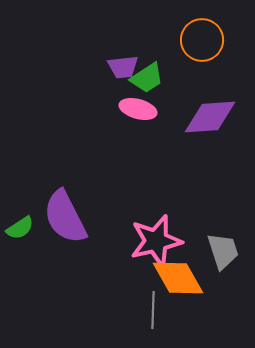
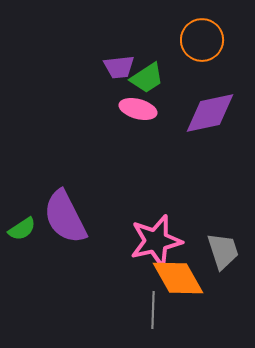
purple trapezoid: moved 4 px left
purple diamond: moved 4 px up; rotated 8 degrees counterclockwise
green semicircle: moved 2 px right, 1 px down
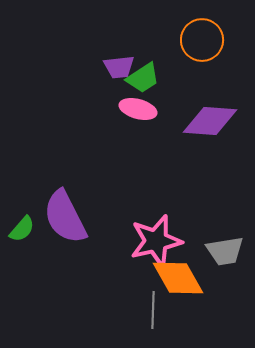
green trapezoid: moved 4 px left
purple diamond: moved 8 px down; rotated 16 degrees clockwise
green semicircle: rotated 16 degrees counterclockwise
gray trapezoid: moved 2 px right; rotated 99 degrees clockwise
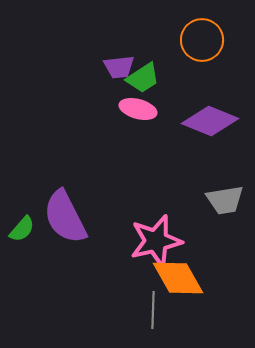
purple diamond: rotated 18 degrees clockwise
gray trapezoid: moved 51 px up
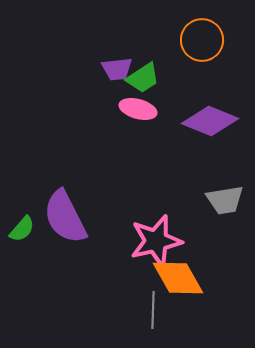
purple trapezoid: moved 2 px left, 2 px down
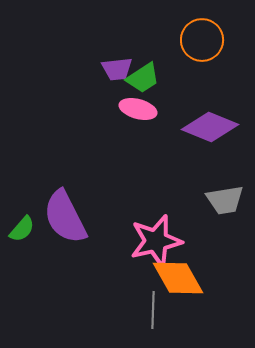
purple diamond: moved 6 px down
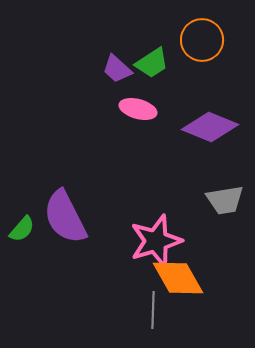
purple trapezoid: rotated 48 degrees clockwise
green trapezoid: moved 9 px right, 15 px up
pink star: rotated 4 degrees counterclockwise
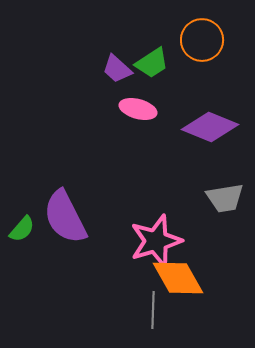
gray trapezoid: moved 2 px up
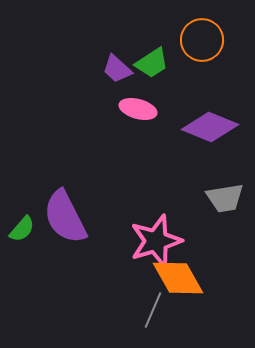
gray line: rotated 21 degrees clockwise
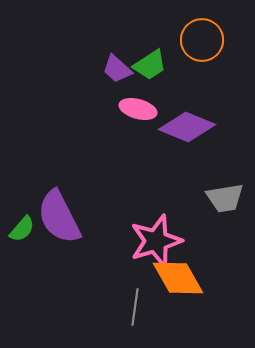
green trapezoid: moved 2 px left, 2 px down
purple diamond: moved 23 px left
purple semicircle: moved 6 px left
gray line: moved 18 px left, 3 px up; rotated 15 degrees counterclockwise
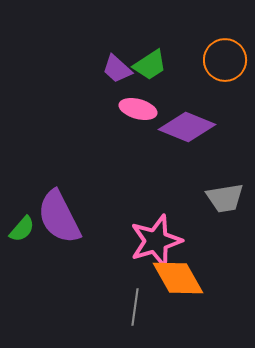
orange circle: moved 23 px right, 20 px down
